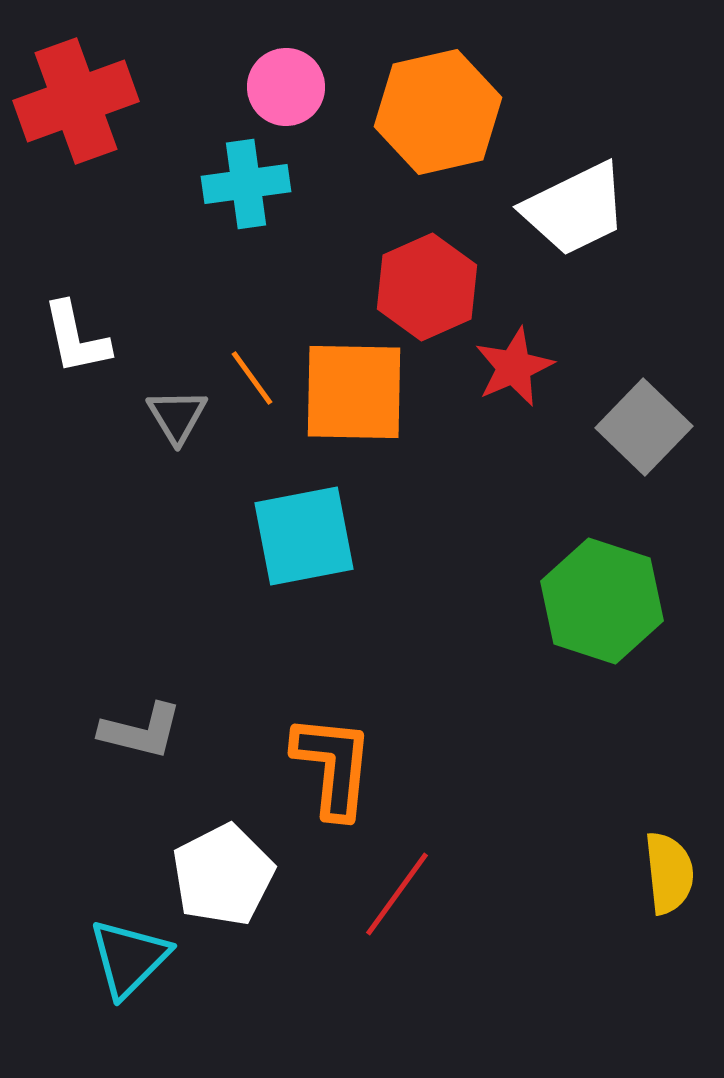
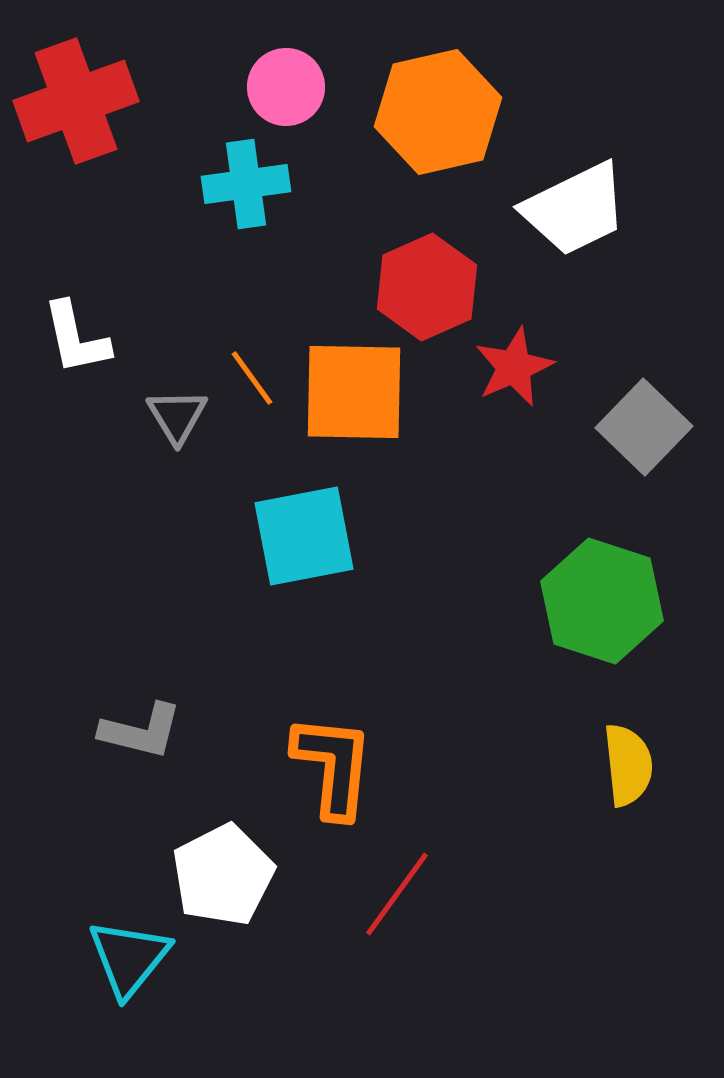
yellow semicircle: moved 41 px left, 108 px up
cyan triangle: rotated 6 degrees counterclockwise
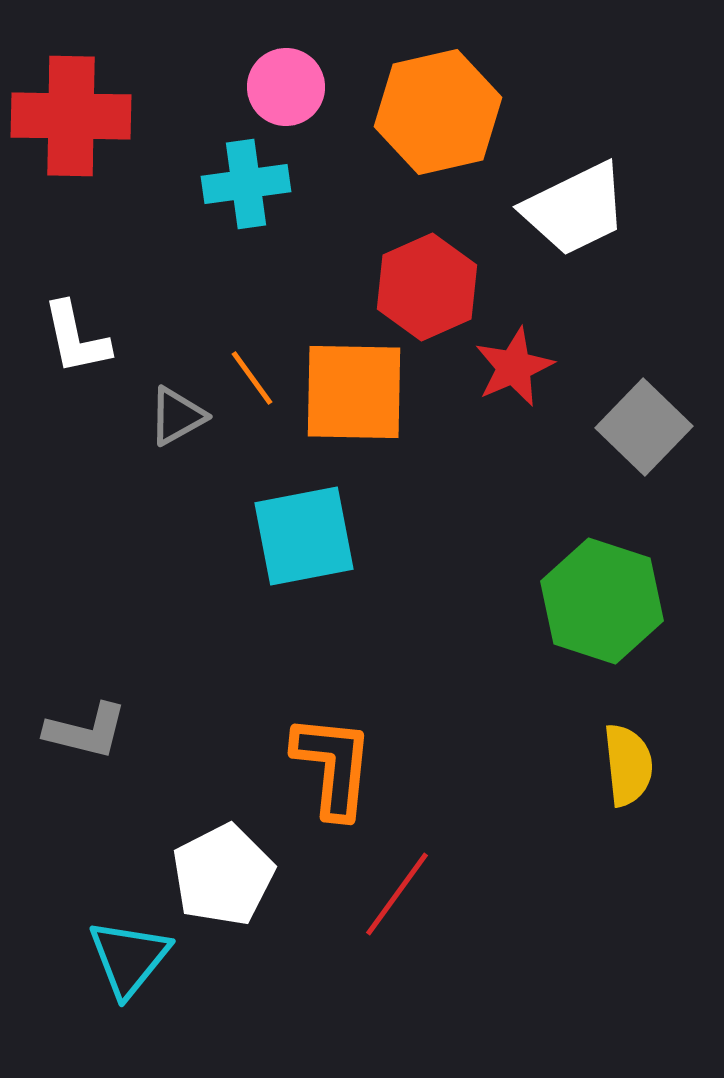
red cross: moved 5 px left, 15 px down; rotated 21 degrees clockwise
gray triangle: rotated 32 degrees clockwise
gray L-shape: moved 55 px left
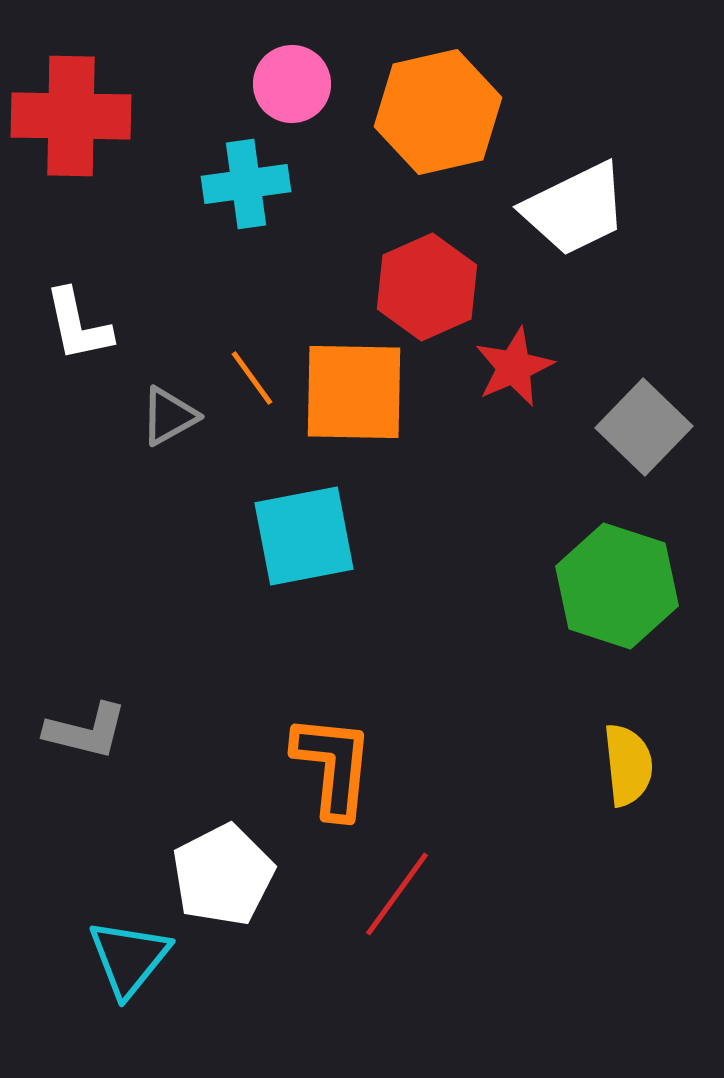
pink circle: moved 6 px right, 3 px up
white L-shape: moved 2 px right, 13 px up
gray triangle: moved 8 px left
green hexagon: moved 15 px right, 15 px up
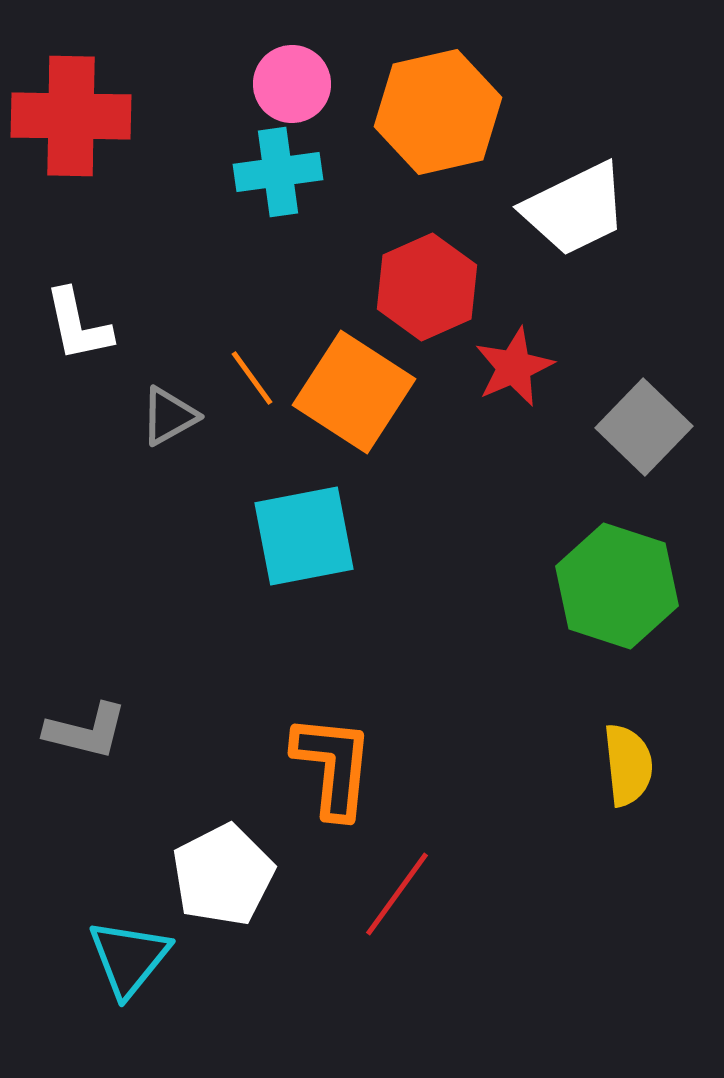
cyan cross: moved 32 px right, 12 px up
orange square: rotated 32 degrees clockwise
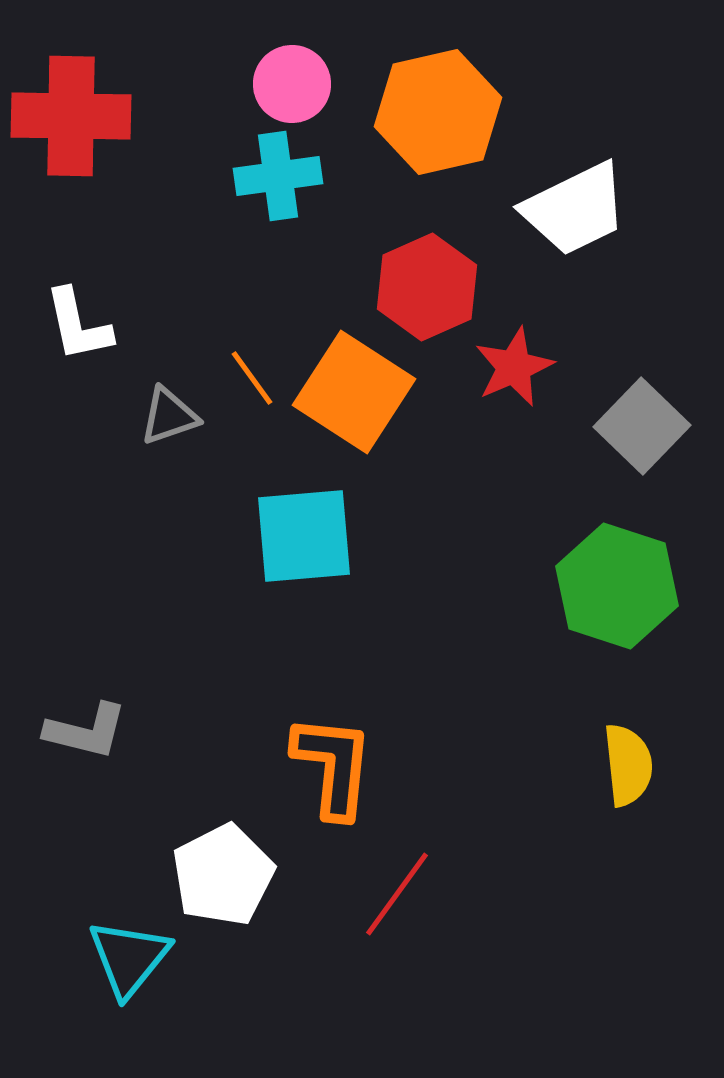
cyan cross: moved 4 px down
gray triangle: rotated 10 degrees clockwise
gray square: moved 2 px left, 1 px up
cyan square: rotated 6 degrees clockwise
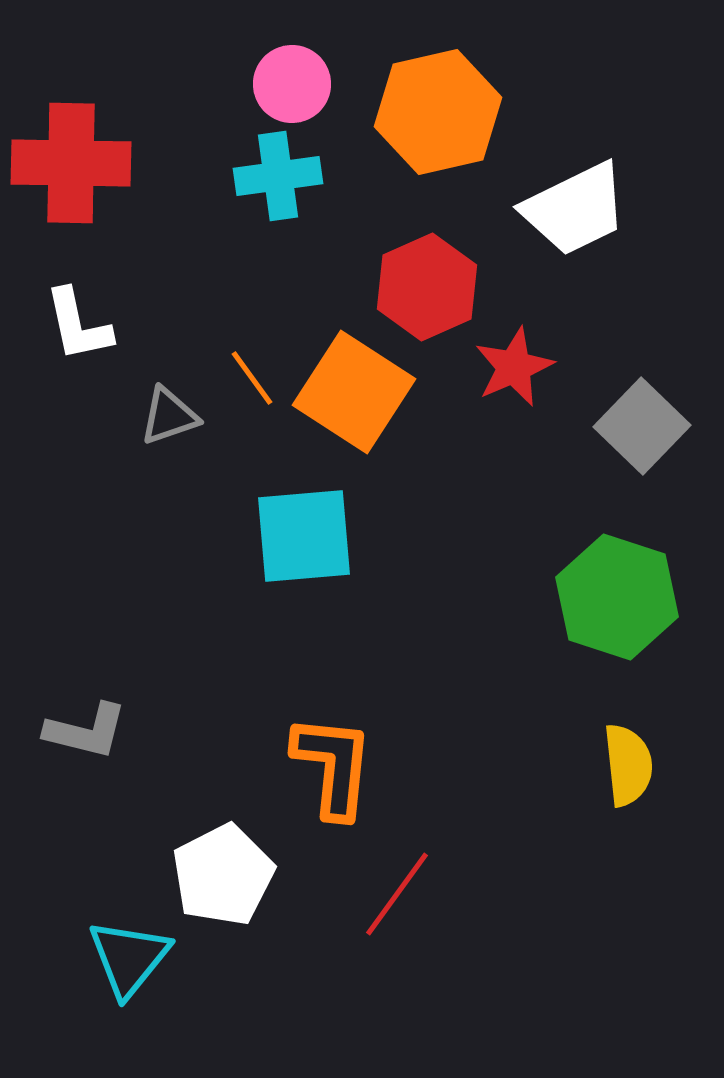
red cross: moved 47 px down
green hexagon: moved 11 px down
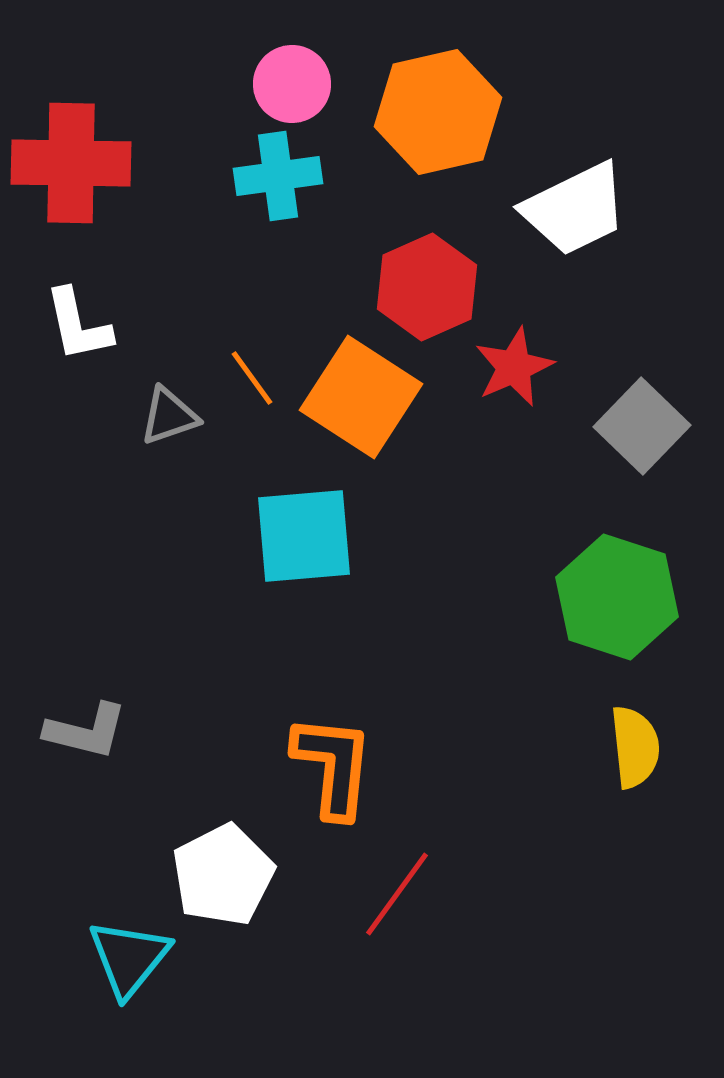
orange square: moved 7 px right, 5 px down
yellow semicircle: moved 7 px right, 18 px up
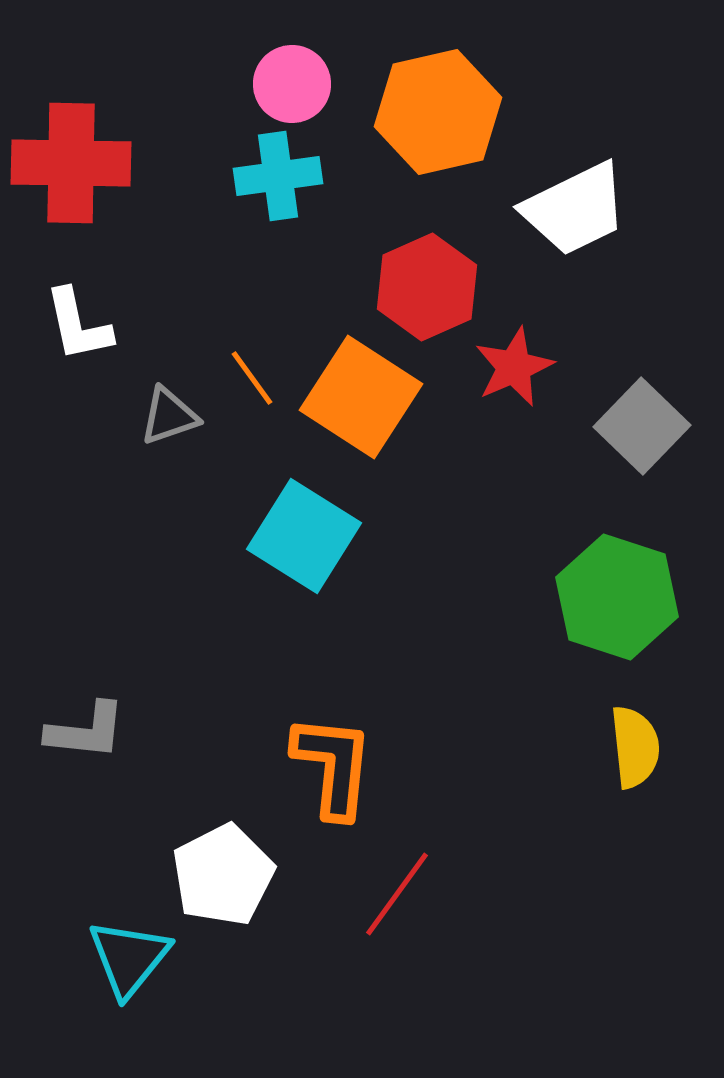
cyan square: rotated 37 degrees clockwise
gray L-shape: rotated 8 degrees counterclockwise
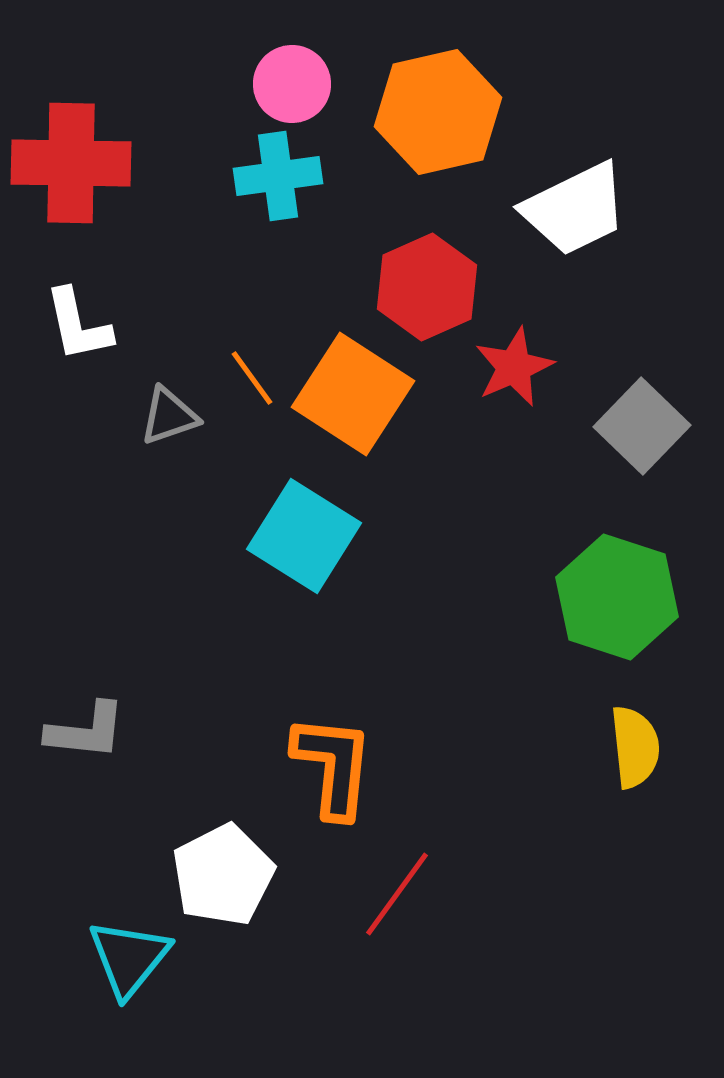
orange square: moved 8 px left, 3 px up
